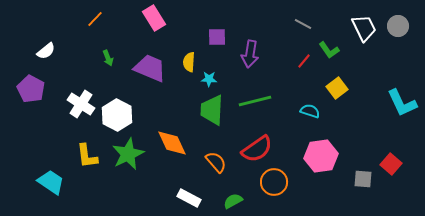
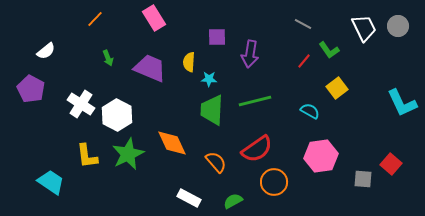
cyan semicircle: rotated 12 degrees clockwise
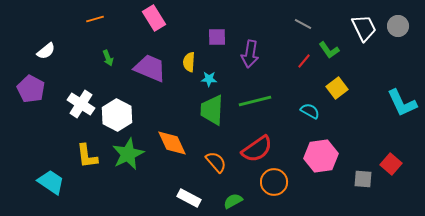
orange line: rotated 30 degrees clockwise
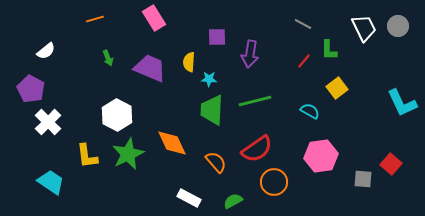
green L-shape: rotated 35 degrees clockwise
white cross: moved 33 px left, 18 px down; rotated 12 degrees clockwise
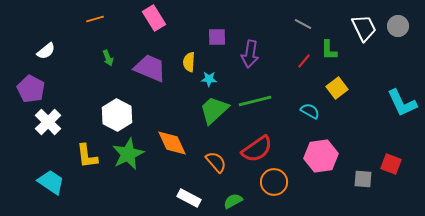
green trapezoid: moved 2 px right; rotated 44 degrees clockwise
red square: rotated 20 degrees counterclockwise
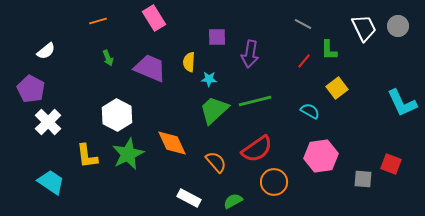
orange line: moved 3 px right, 2 px down
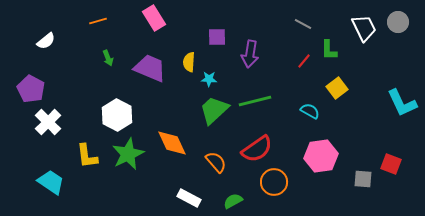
gray circle: moved 4 px up
white semicircle: moved 10 px up
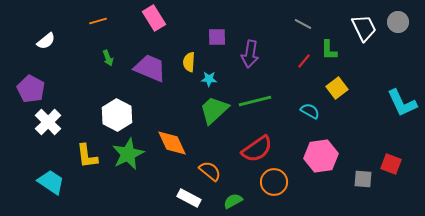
orange semicircle: moved 6 px left, 9 px down; rotated 10 degrees counterclockwise
